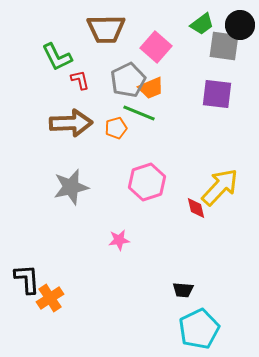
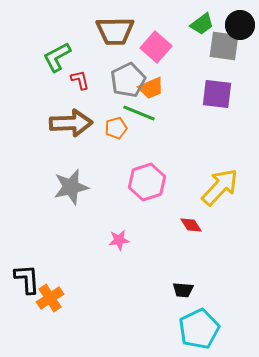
brown trapezoid: moved 9 px right, 2 px down
green L-shape: rotated 88 degrees clockwise
red diamond: moved 5 px left, 17 px down; rotated 20 degrees counterclockwise
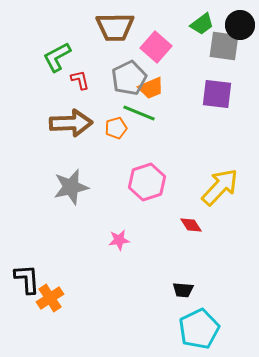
brown trapezoid: moved 4 px up
gray pentagon: moved 1 px right, 2 px up
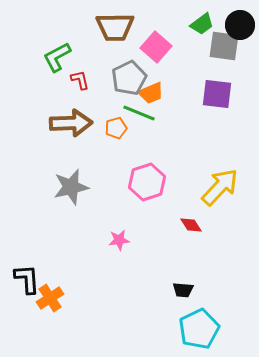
orange trapezoid: moved 5 px down
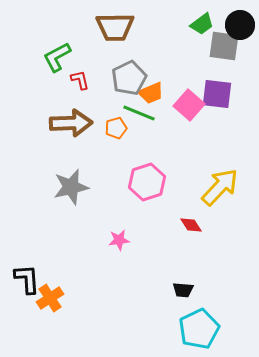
pink square: moved 33 px right, 58 px down
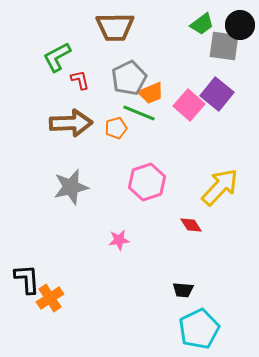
purple square: rotated 32 degrees clockwise
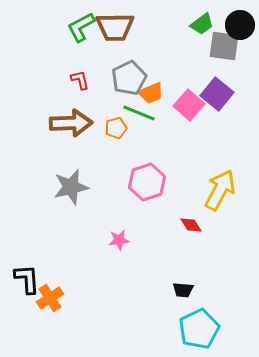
green L-shape: moved 24 px right, 30 px up
yellow arrow: moved 3 px down; rotated 15 degrees counterclockwise
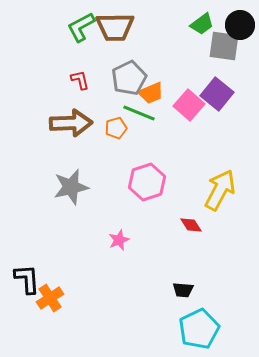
pink star: rotated 15 degrees counterclockwise
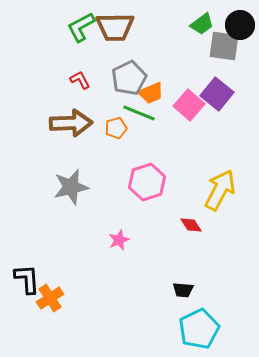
red L-shape: rotated 15 degrees counterclockwise
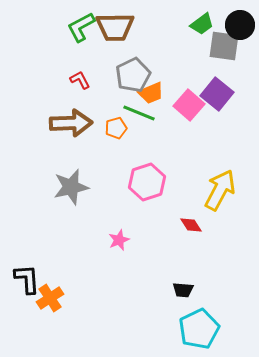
gray pentagon: moved 4 px right, 3 px up
